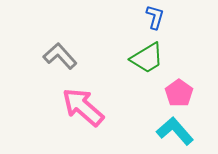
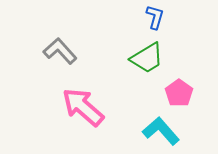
gray L-shape: moved 5 px up
cyan L-shape: moved 14 px left
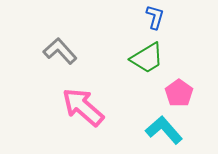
cyan L-shape: moved 3 px right, 1 px up
